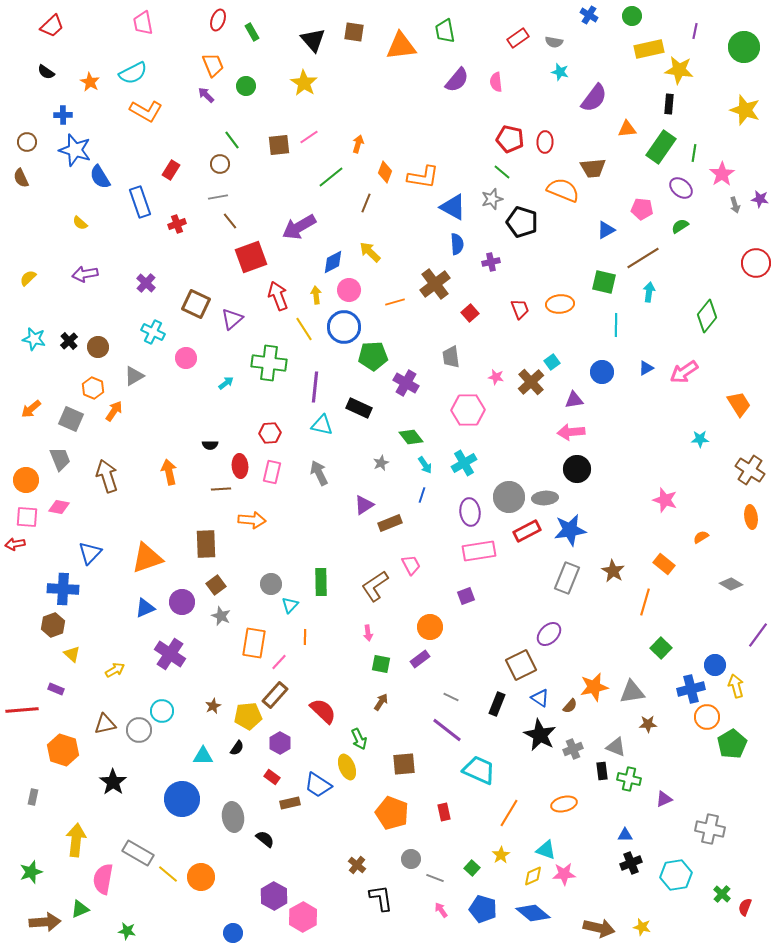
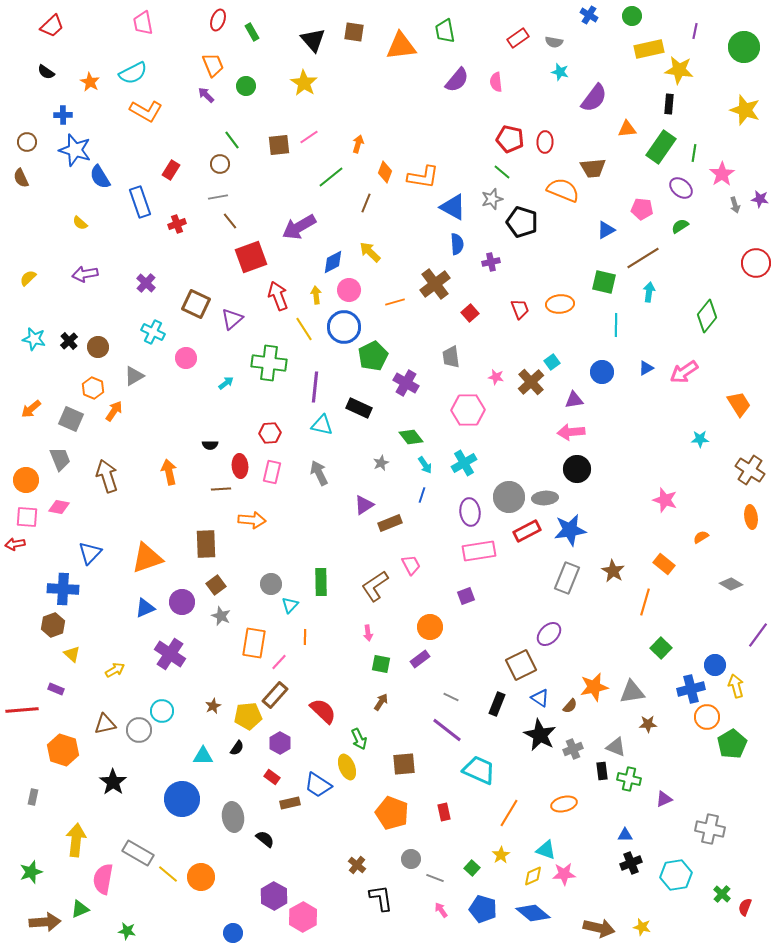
green pentagon at (373, 356): rotated 24 degrees counterclockwise
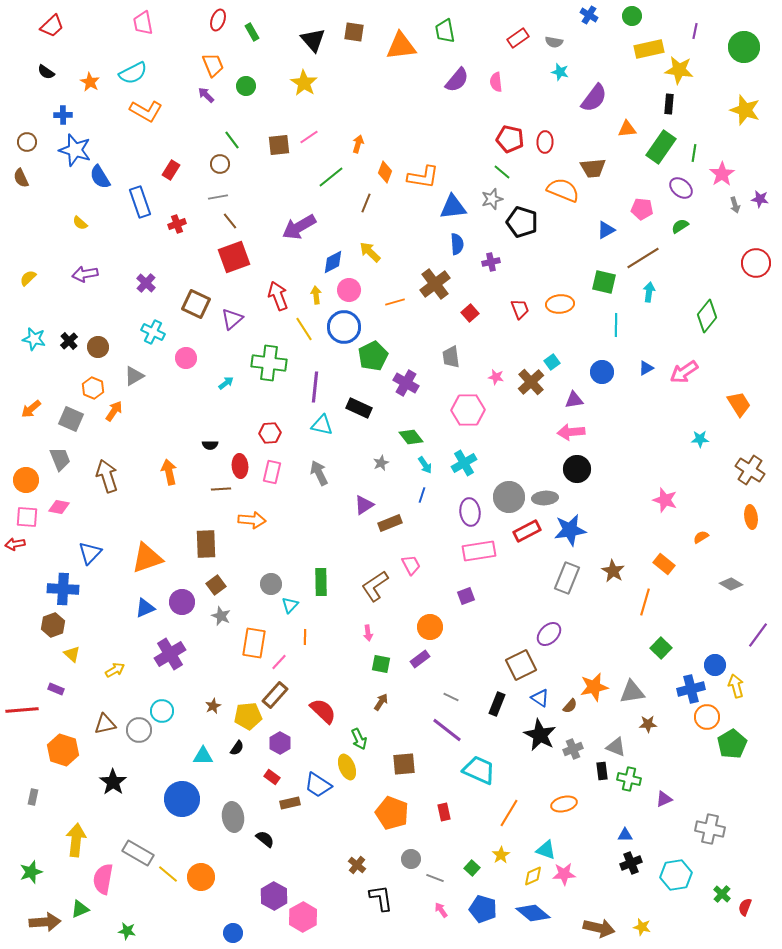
blue triangle at (453, 207): rotated 36 degrees counterclockwise
red square at (251, 257): moved 17 px left
purple cross at (170, 654): rotated 24 degrees clockwise
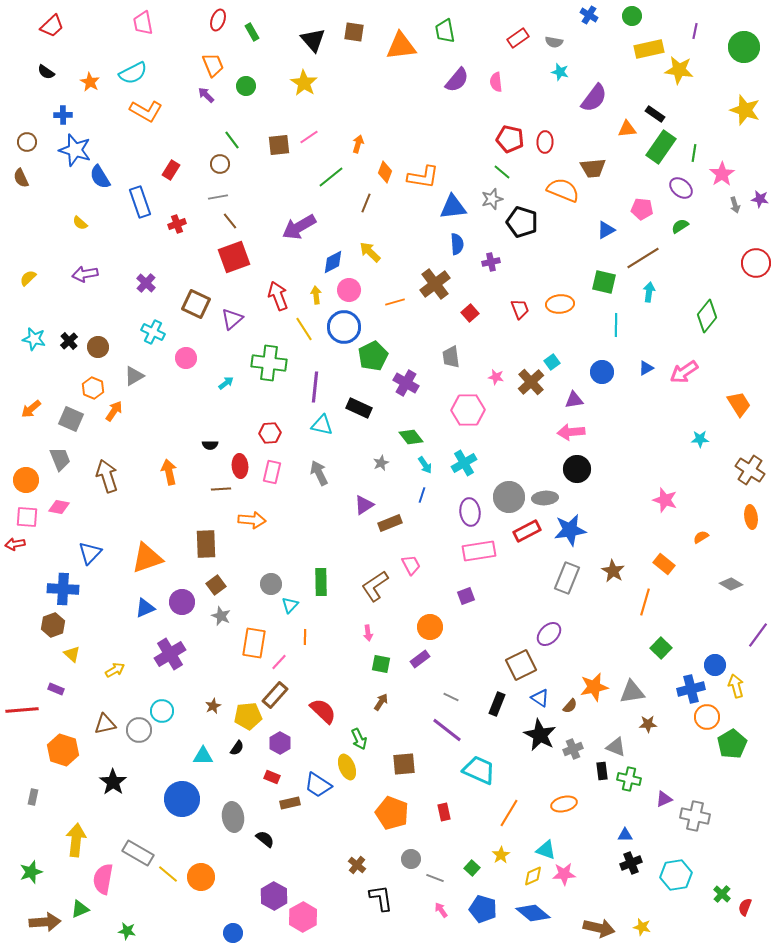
black rectangle at (669, 104): moved 14 px left, 10 px down; rotated 60 degrees counterclockwise
red rectangle at (272, 777): rotated 14 degrees counterclockwise
gray cross at (710, 829): moved 15 px left, 13 px up
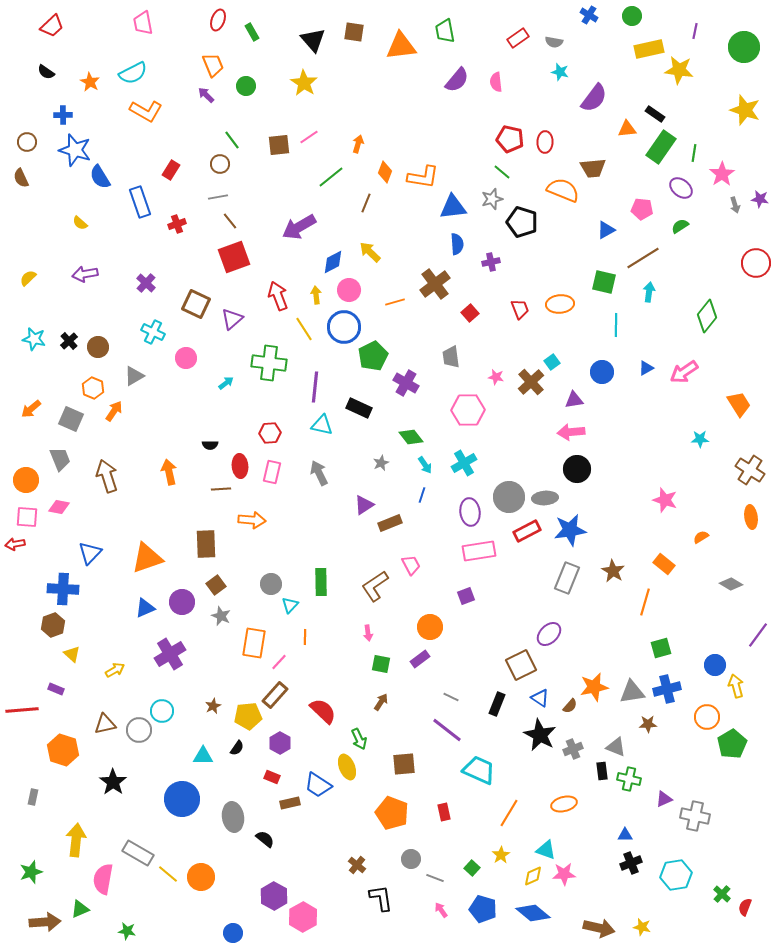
green square at (661, 648): rotated 30 degrees clockwise
blue cross at (691, 689): moved 24 px left
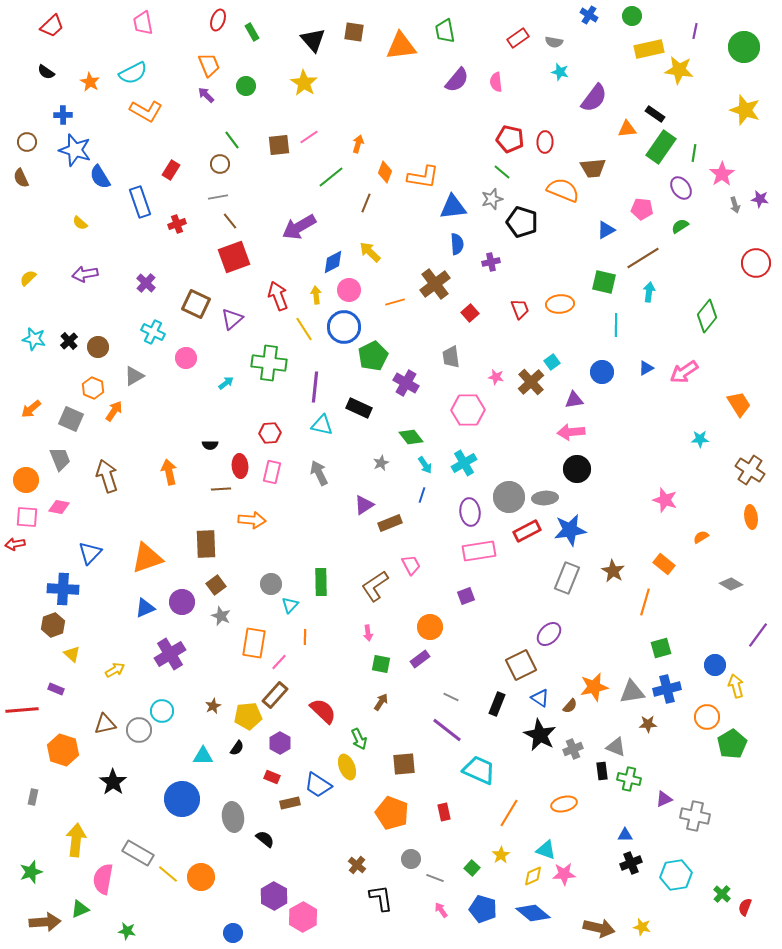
orange trapezoid at (213, 65): moved 4 px left
purple ellipse at (681, 188): rotated 15 degrees clockwise
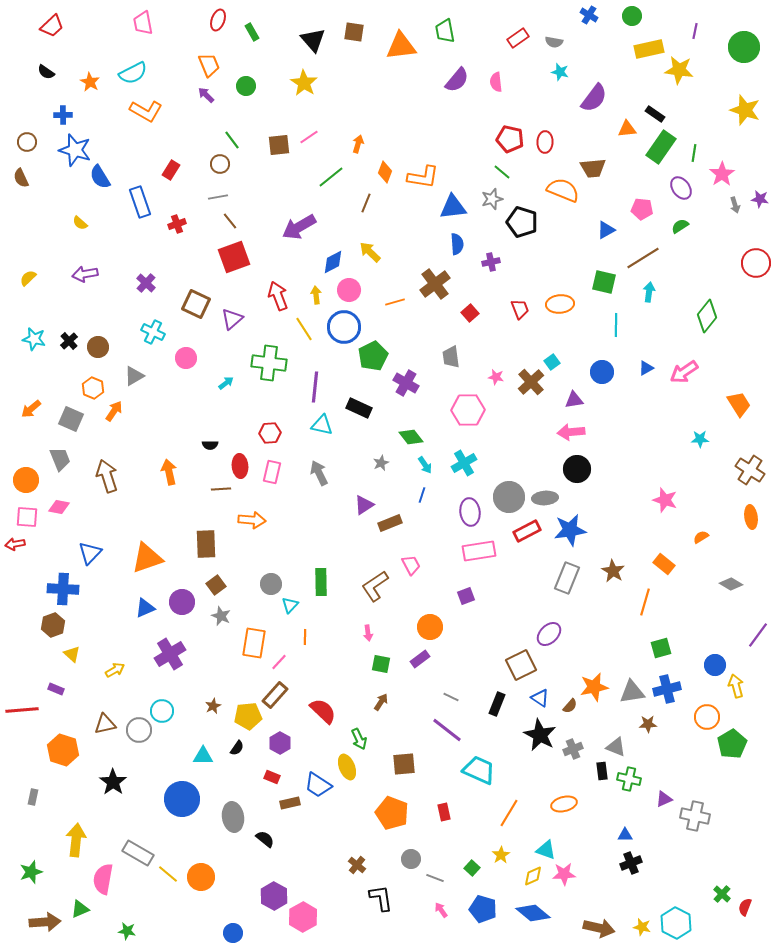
cyan hexagon at (676, 875): moved 48 px down; rotated 24 degrees counterclockwise
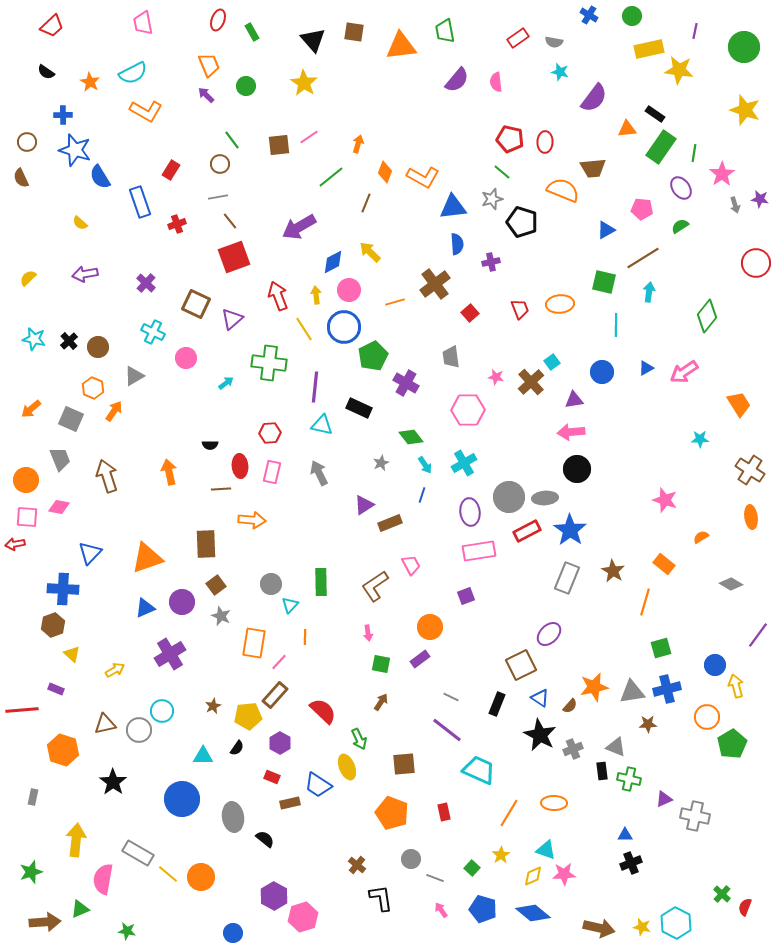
orange L-shape at (423, 177): rotated 20 degrees clockwise
blue star at (570, 530): rotated 28 degrees counterclockwise
orange ellipse at (564, 804): moved 10 px left, 1 px up; rotated 15 degrees clockwise
pink hexagon at (303, 917): rotated 12 degrees clockwise
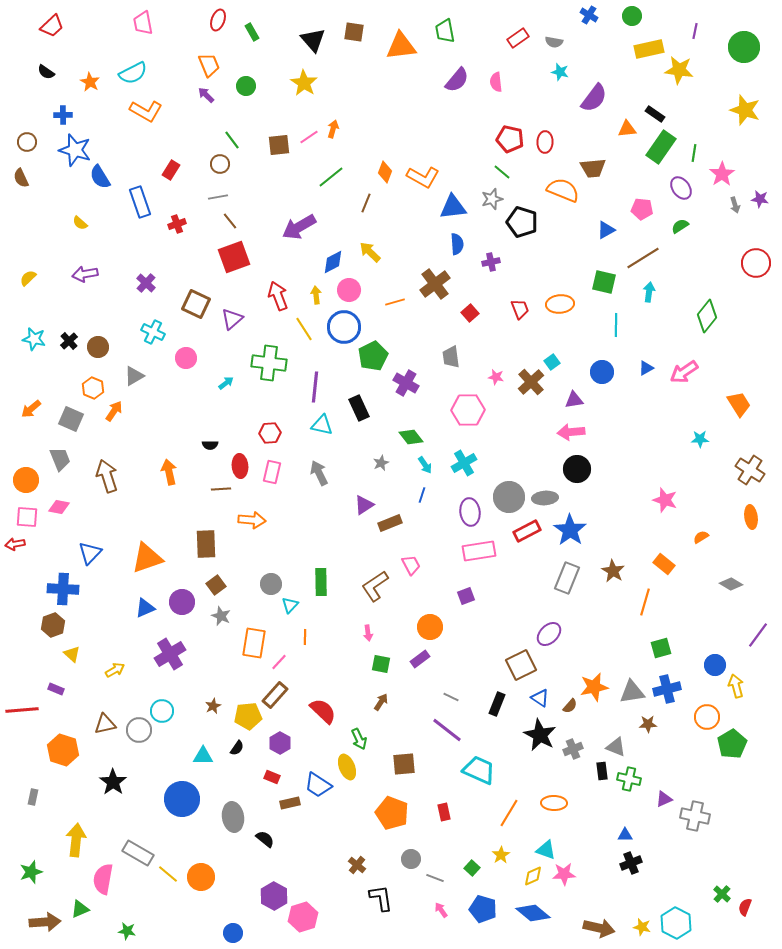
orange arrow at (358, 144): moved 25 px left, 15 px up
black rectangle at (359, 408): rotated 40 degrees clockwise
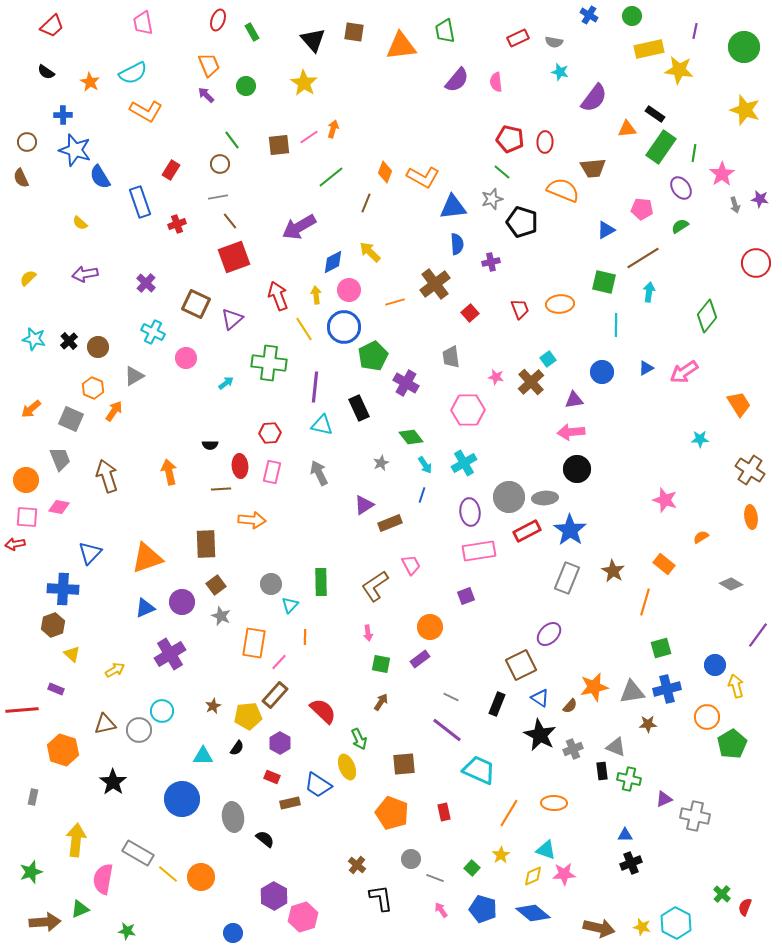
red rectangle at (518, 38): rotated 10 degrees clockwise
cyan square at (552, 362): moved 4 px left, 3 px up
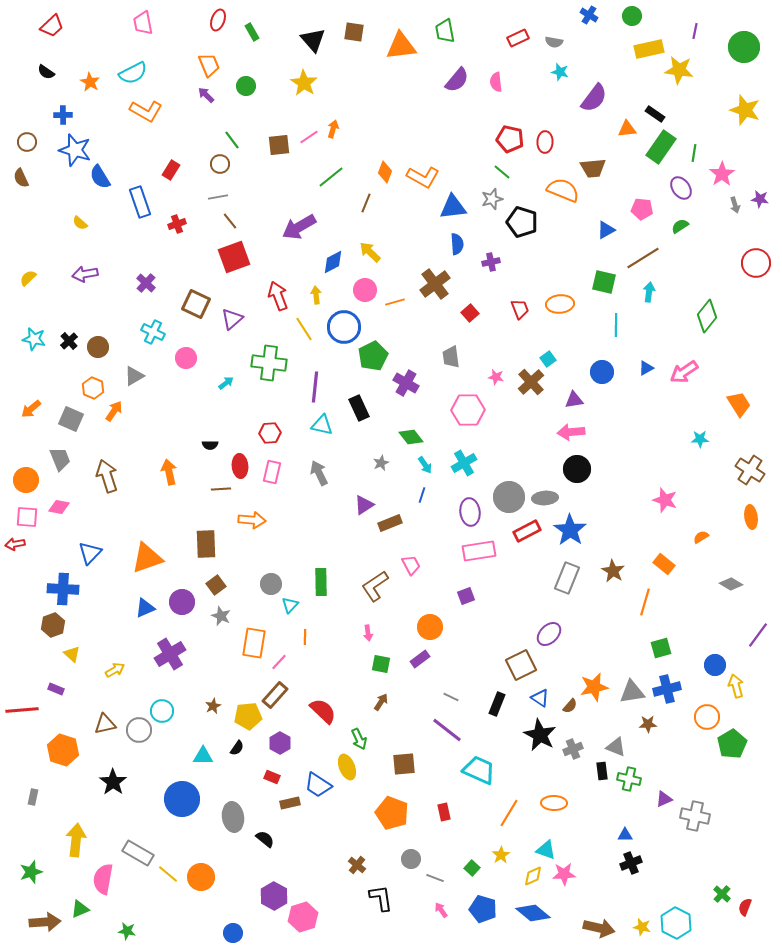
pink circle at (349, 290): moved 16 px right
